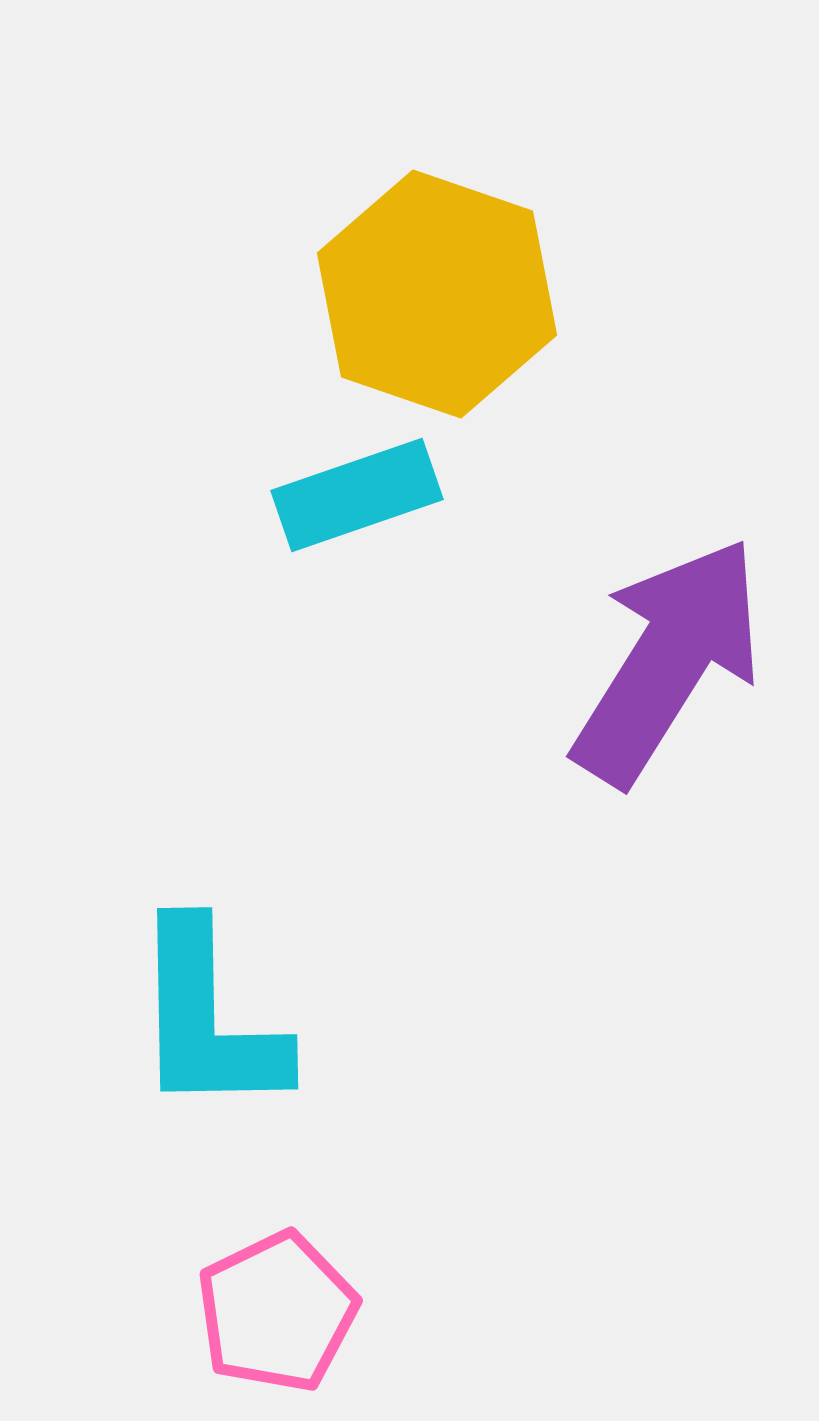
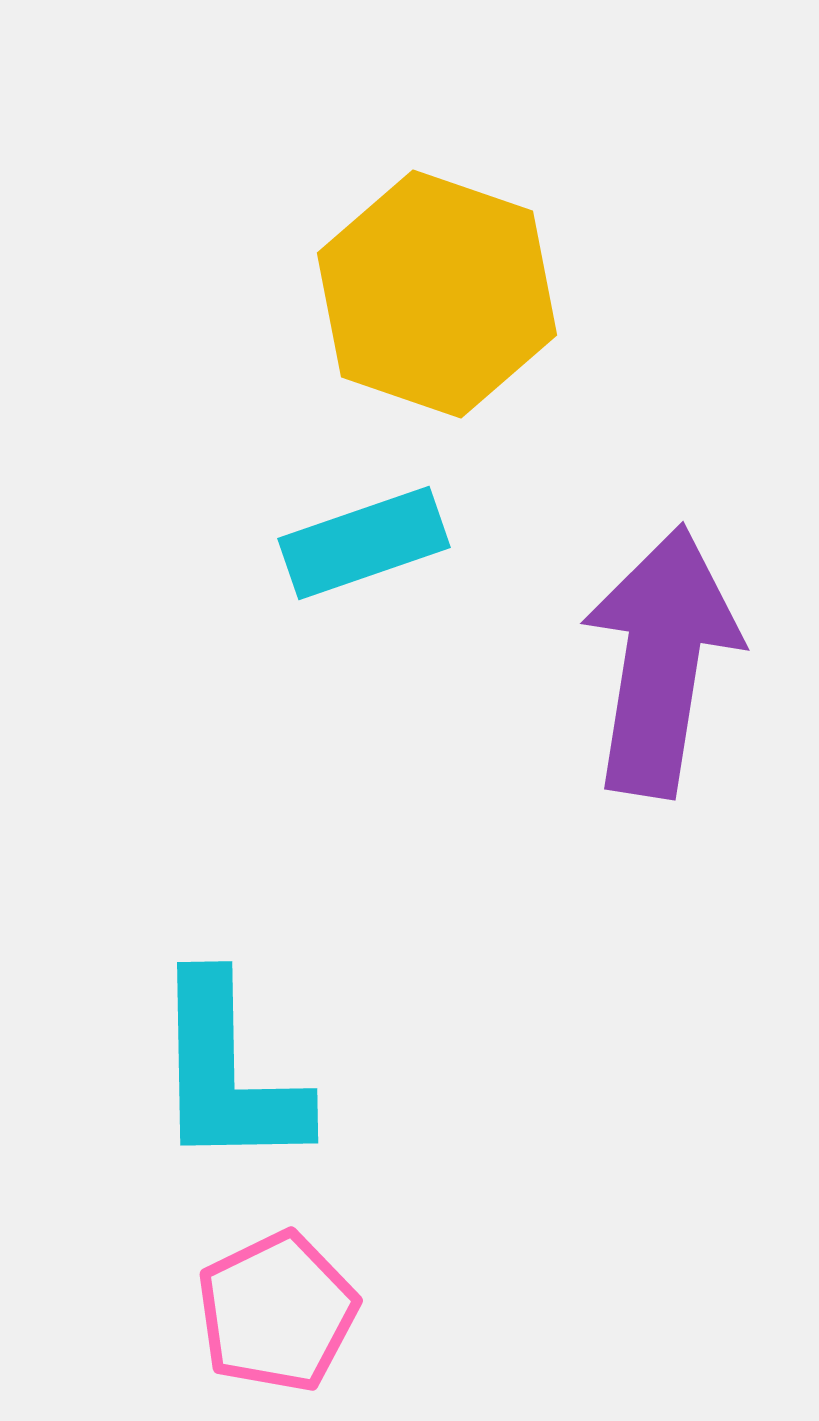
cyan rectangle: moved 7 px right, 48 px down
purple arrow: moved 7 px left; rotated 23 degrees counterclockwise
cyan L-shape: moved 20 px right, 54 px down
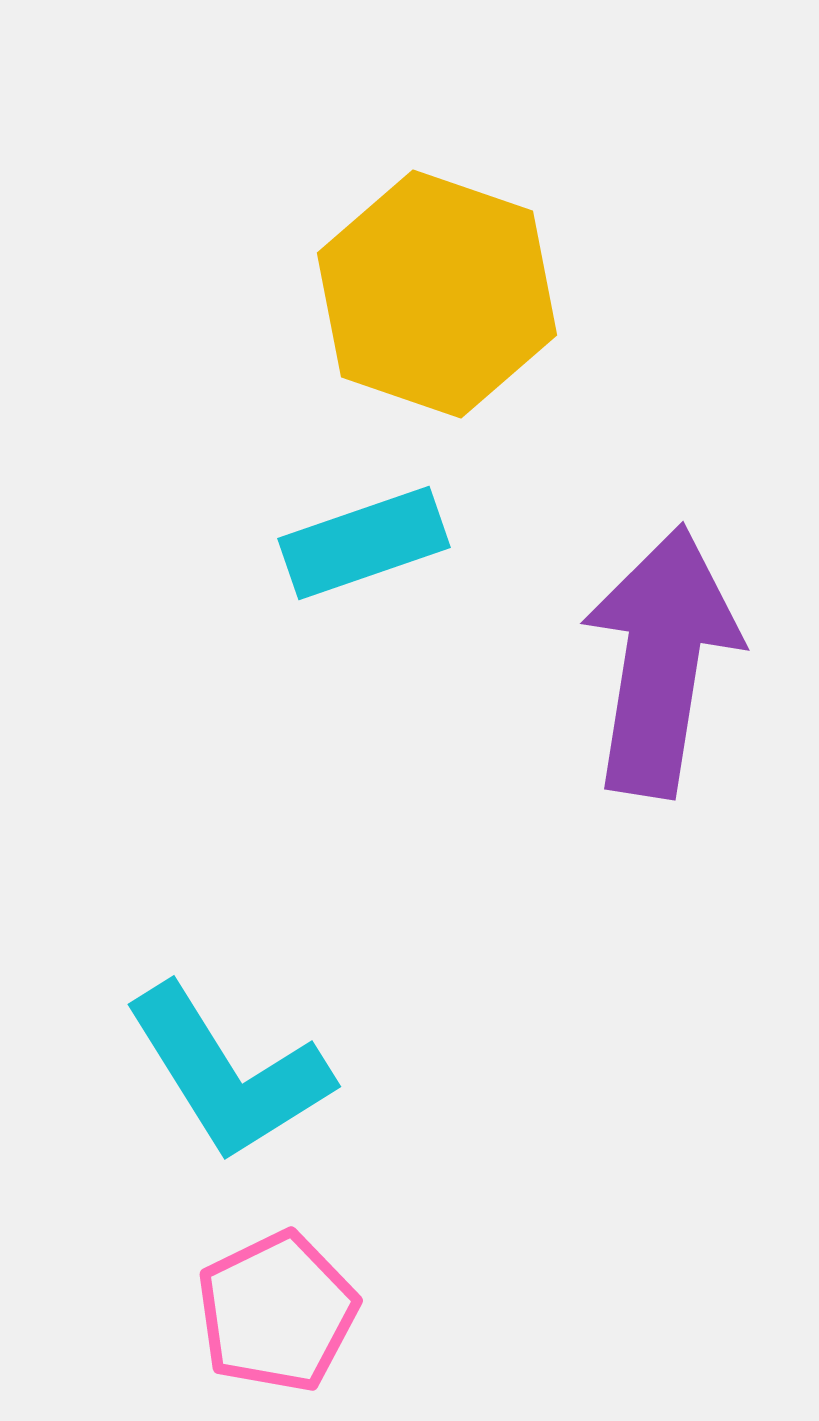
cyan L-shape: rotated 31 degrees counterclockwise
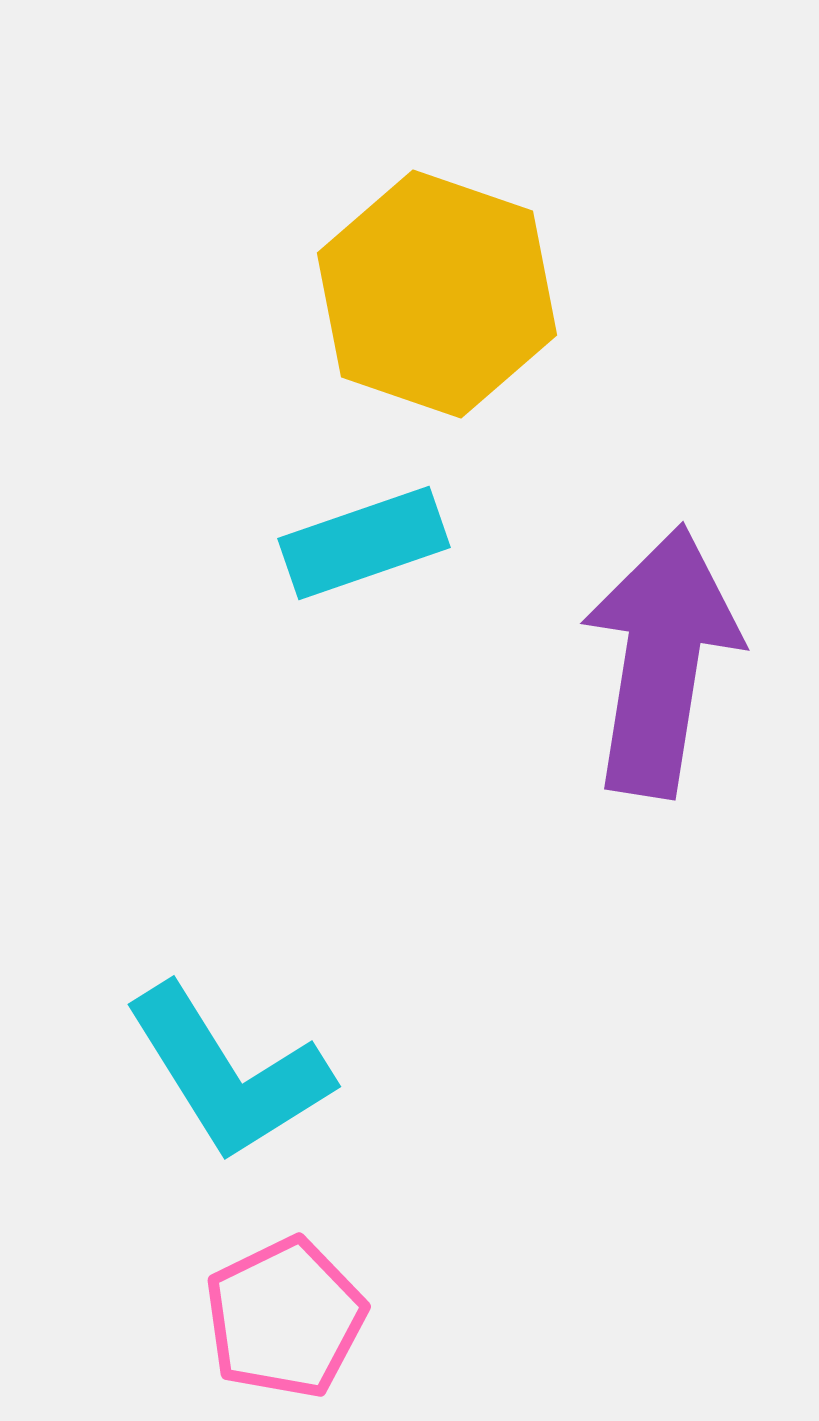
pink pentagon: moved 8 px right, 6 px down
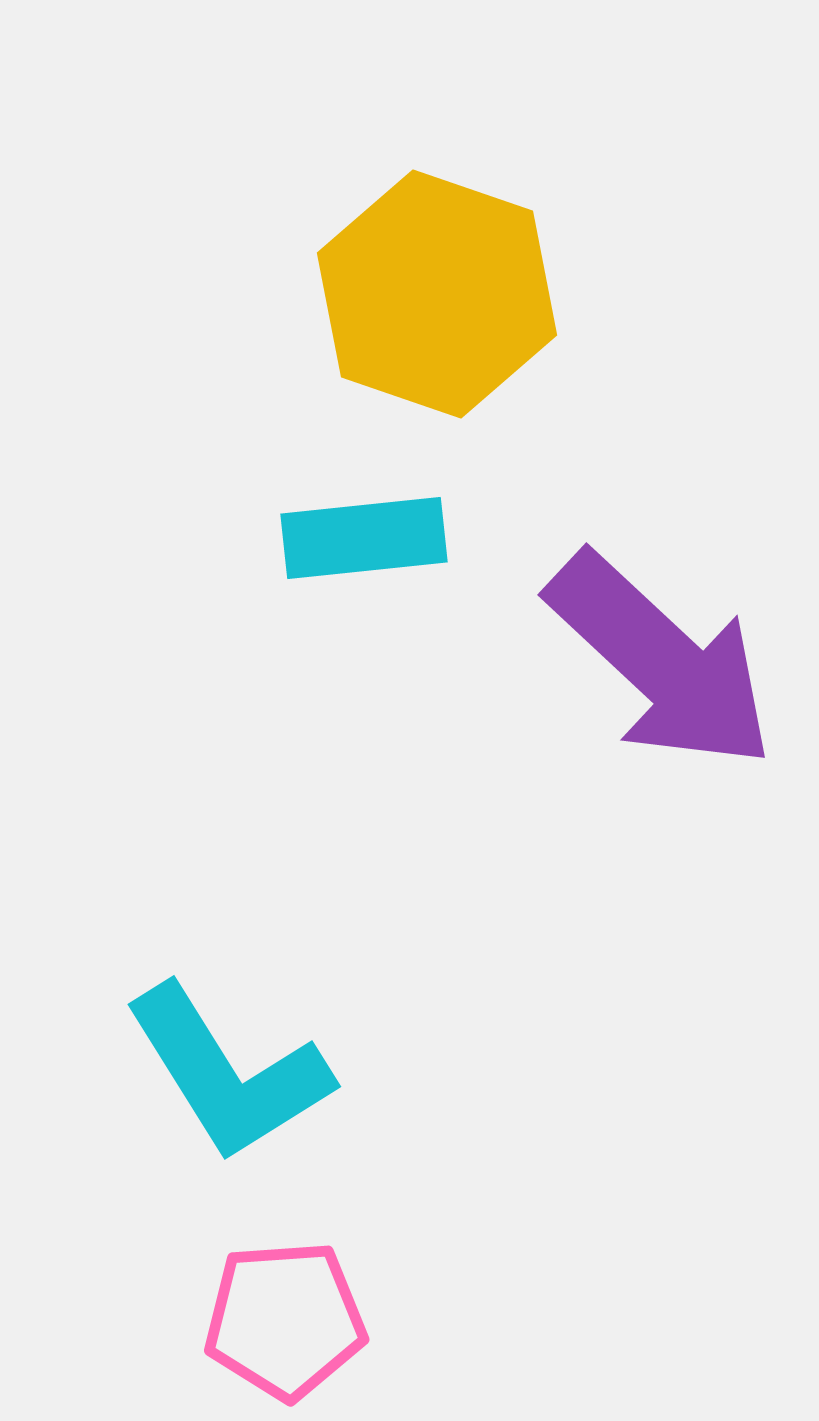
cyan rectangle: moved 5 px up; rotated 13 degrees clockwise
purple arrow: rotated 124 degrees clockwise
pink pentagon: moved 2 px down; rotated 22 degrees clockwise
